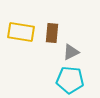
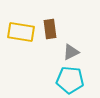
brown rectangle: moved 2 px left, 4 px up; rotated 12 degrees counterclockwise
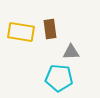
gray triangle: rotated 24 degrees clockwise
cyan pentagon: moved 11 px left, 2 px up
